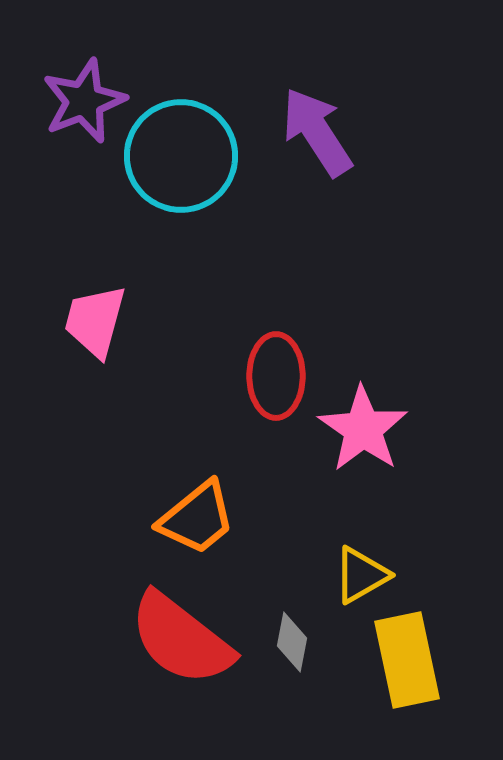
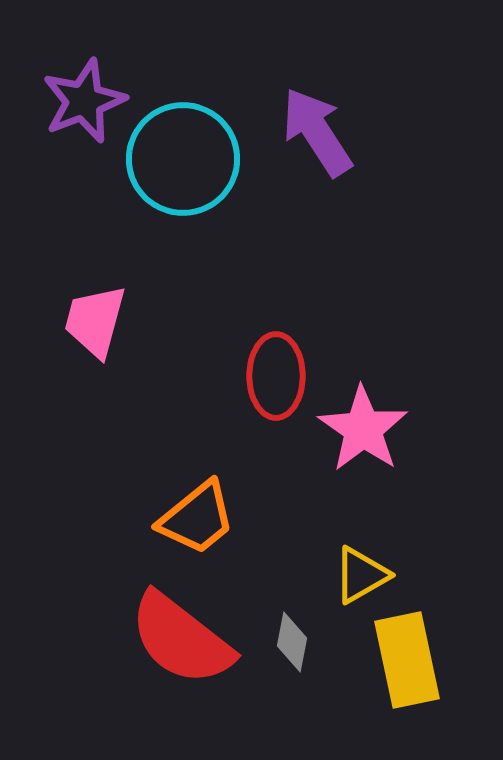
cyan circle: moved 2 px right, 3 px down
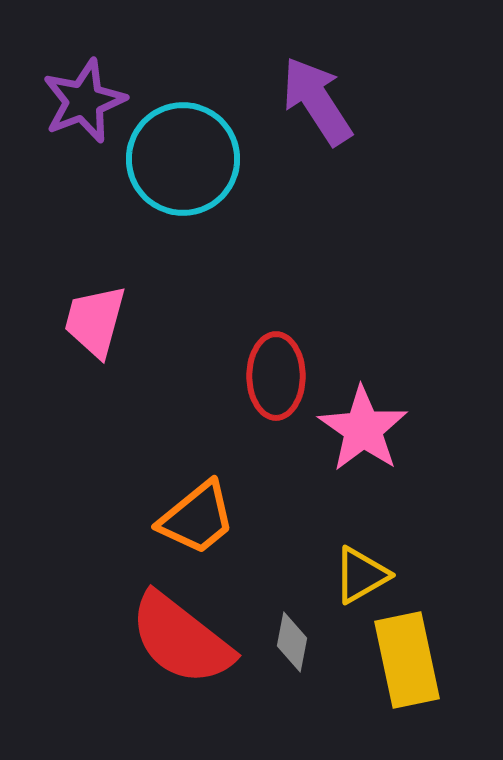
purple arrow: moved 31 px up
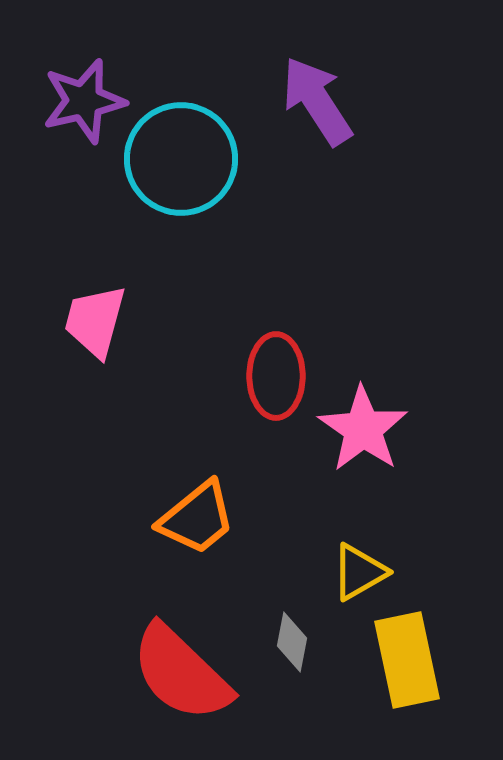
purple star: rotated 8 degrees clockwise
cyan circle: moved 2 px left
yellow triangle: moved 2 px left, 3 px up
red semicircle: moved 34 px down; rotated 6 degrees clockwise
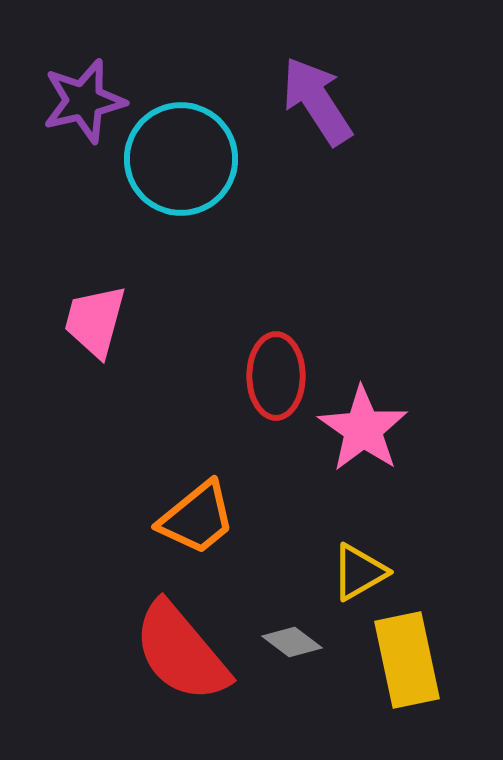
gray diamond: rotated 64 degrees counterclockwise
red semicircle: moved 21 px up; rotated 6 degrees clockwise
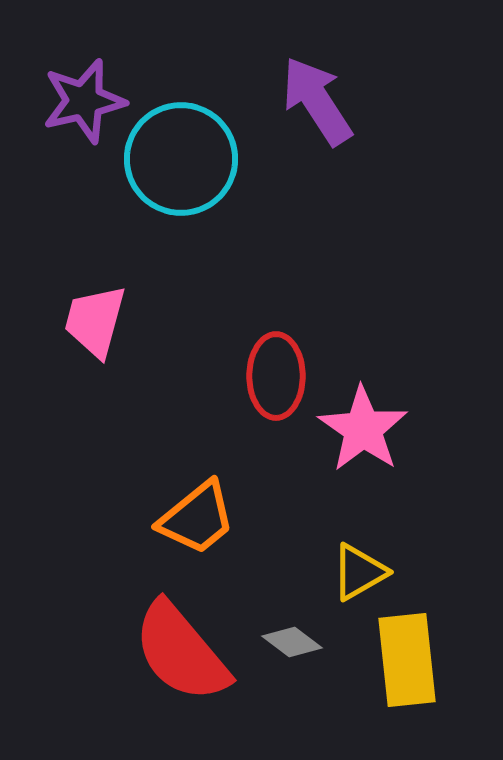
yellow rectangle: rotated 6 degrees clockwise
